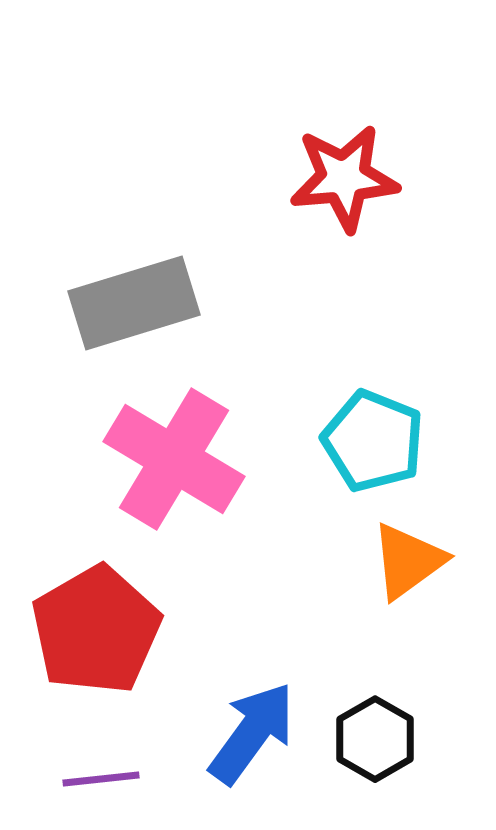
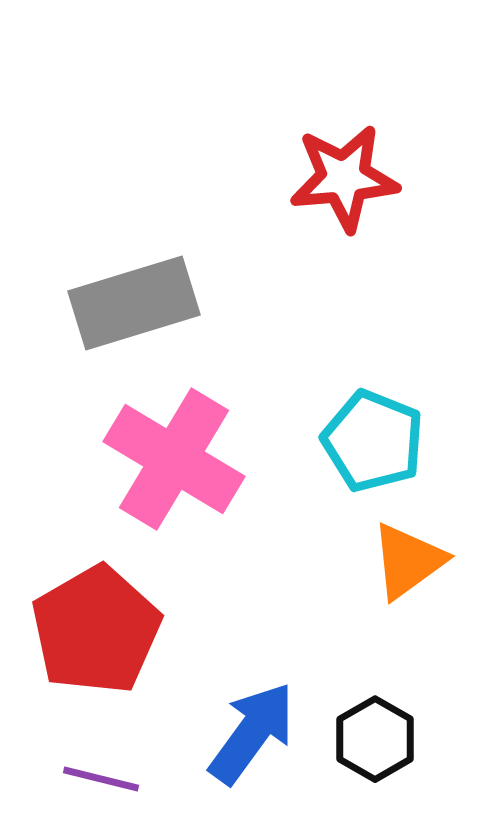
purple line: rotated 20 degrees clockwise
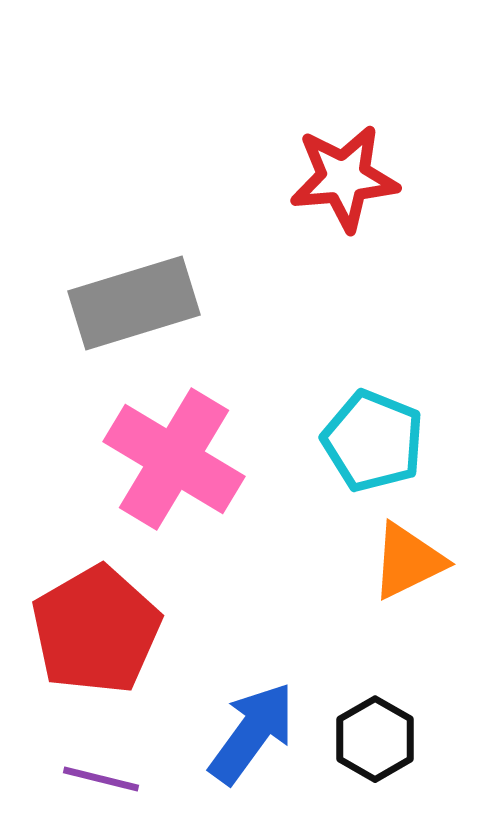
orange triangle: rotated 10 degrees clockwise
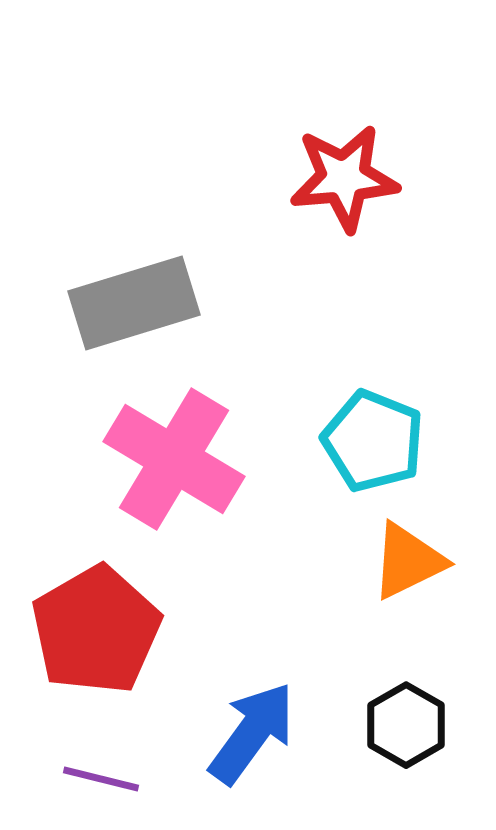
black hexagon: moved 31 px right, 14 px up
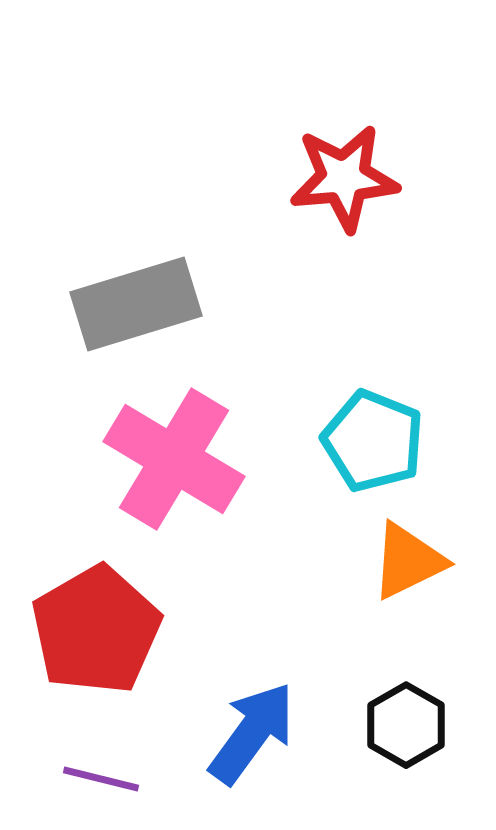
gray rectangle: moved 2 px right, 1 px down
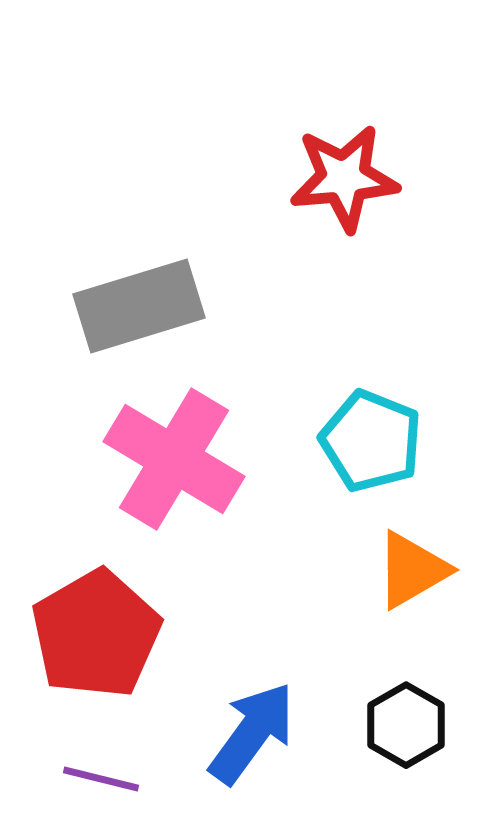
gray rectangle: moved 3 px right, 2 px down
cyan pentagon: moved 2 px left
orange triangle: moved 4 px right, 9 px down; rotated 4 degrees counterclockwise
red pentagon: moved 4 px down
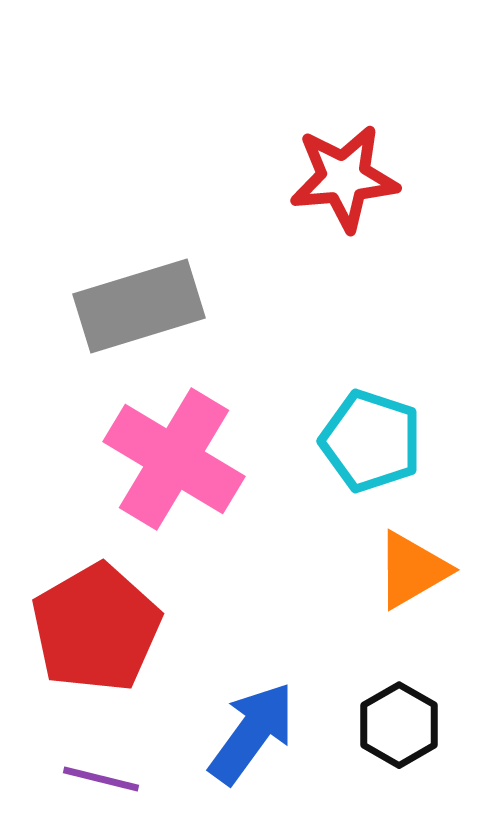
cyan pentagon: rotated 4 degrees counterclockwise
red pentagon: moved 6 px up
black hexagon: moved 7 px left
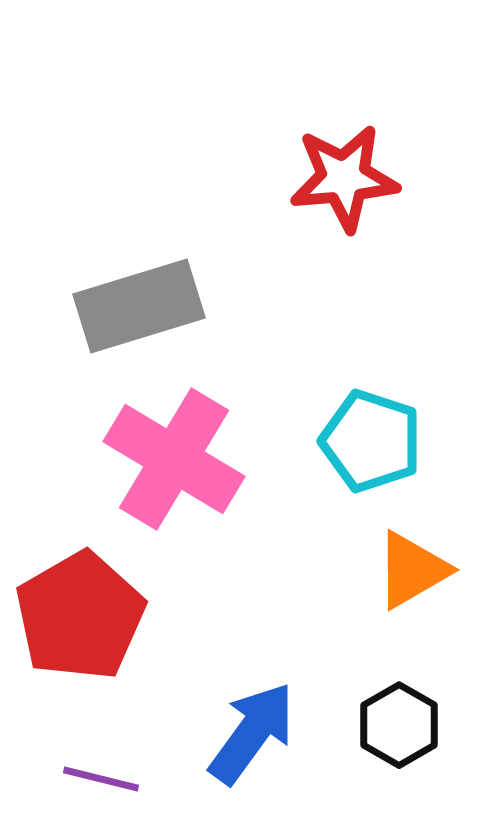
red pentagon: moved 16 px left, 12 px up
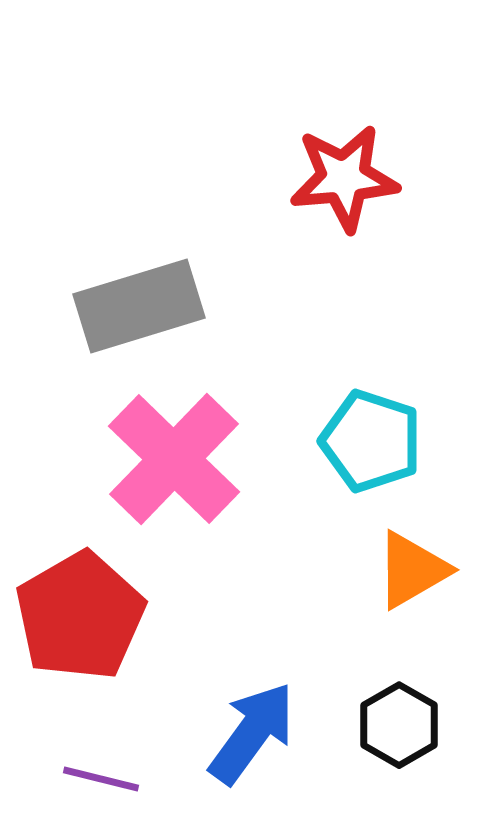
pink cross: rotated 13 degrees clockwise
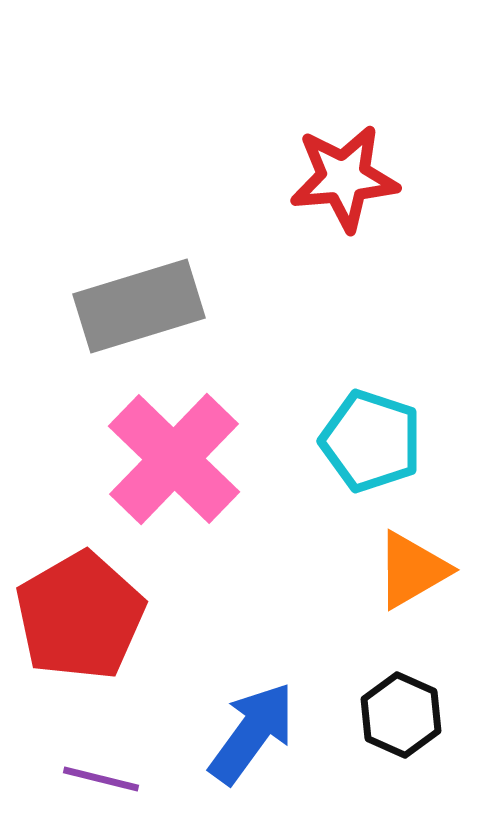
black hexagon: moved 2 px right, 10 px up; rotated 6 degrees counterclockwise
